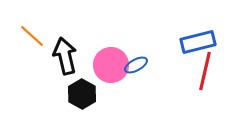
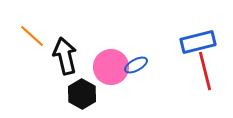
pink circle: moved 2 px down
red line: rotated 27 degrees counterclockwise
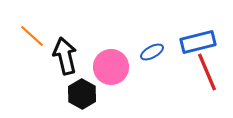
blue ellipse: moved 16 px right, 13 px up
red line: moved 2 px right, 1 px down; rotated 9 degrees counterclockwise
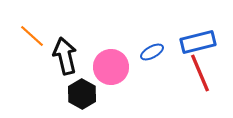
red line: moved 7 px left, 1 px down
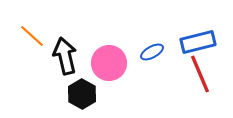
pink circle: moved 2 px left, 4 px up
red line: moved 1 px down
